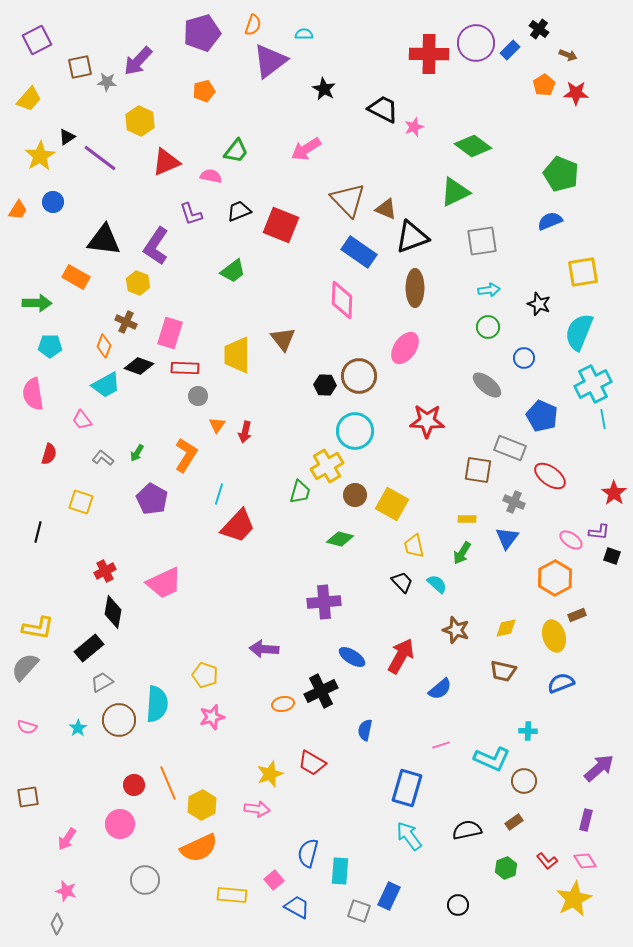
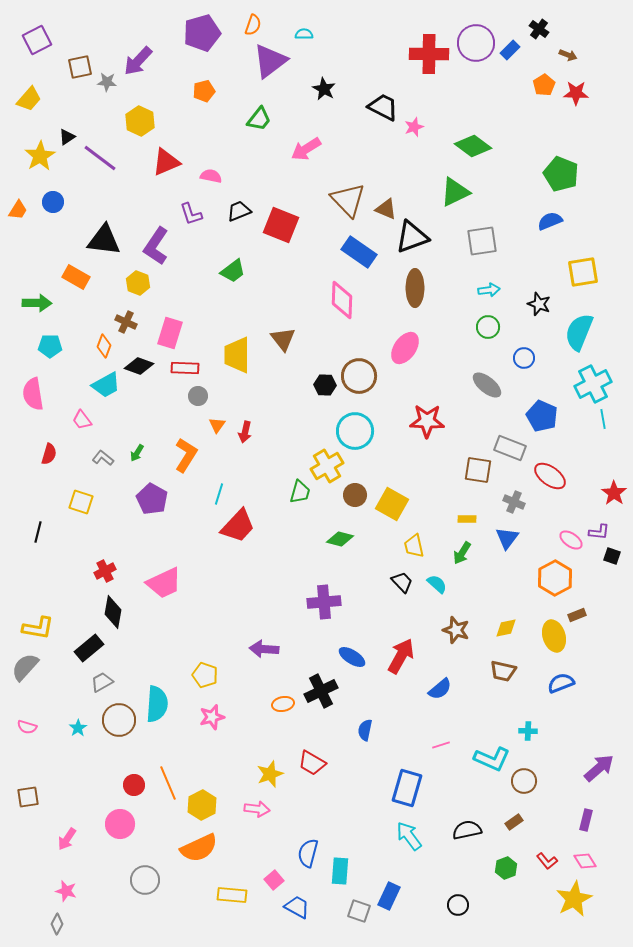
black trapezoid at (383, 109): moved 2 px up
green trapezoid at (236, 151): moved 23 px right, 32 px up
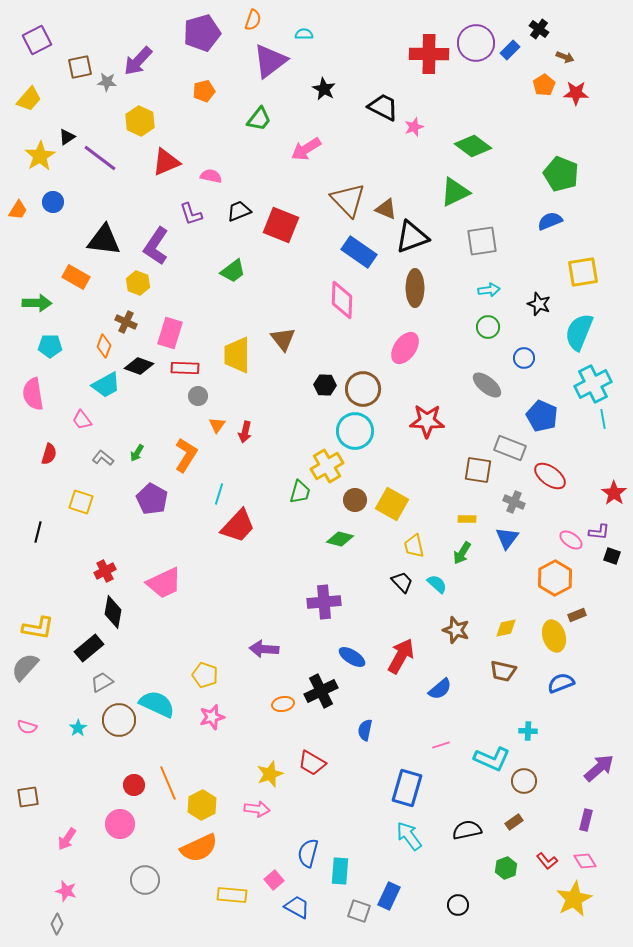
orange semicircle at (253, 25): moved 5 px up
brown arrow at (568, 55): moved 3 px left, 2 px down
brown circle at (359, 376): moved 4 px right, 13 px down
brown circle at (355, 495): moved 5 px down
cyan semicircle at (157, 704): rotated 69 degrees counterclockwise
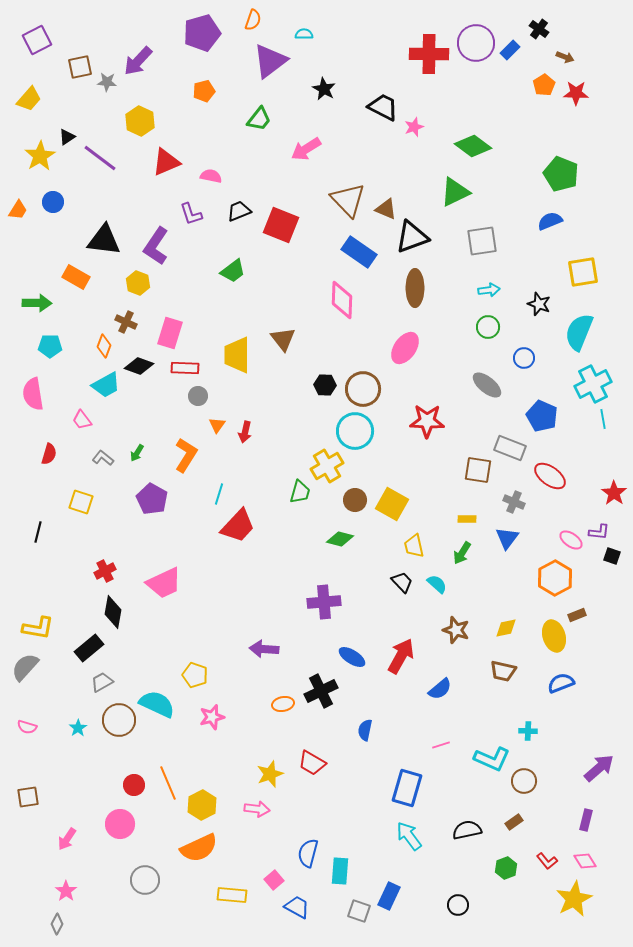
yellow pentagon at (205, 675): moved 10 px left
pink star at (66, 891): rotated 20 degrees clockwise
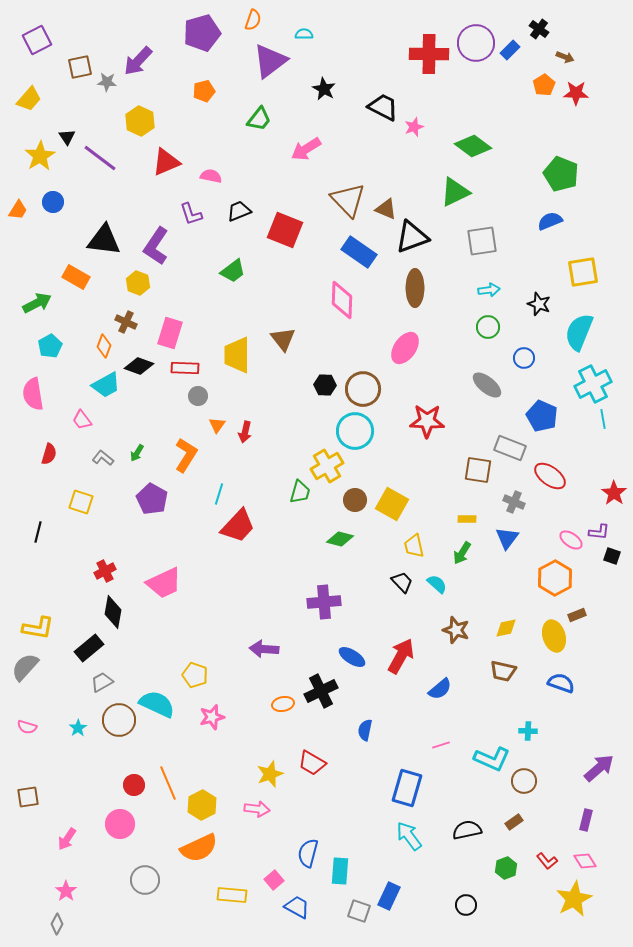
black triangle at (67, 137): rotated 30 degrees counterclockwise
red square at (281, 225): moved 4 px right, 5 px down
green arrow at (37, 303): rotated 28 degrees counterclockwise
cyan pentagon at (50, 346): rotated 30 degrees counterclockwise
blue semicircle at (561, 683): rotated 40 degrees clockwise
black circle at (458, 905): moved 8 px right
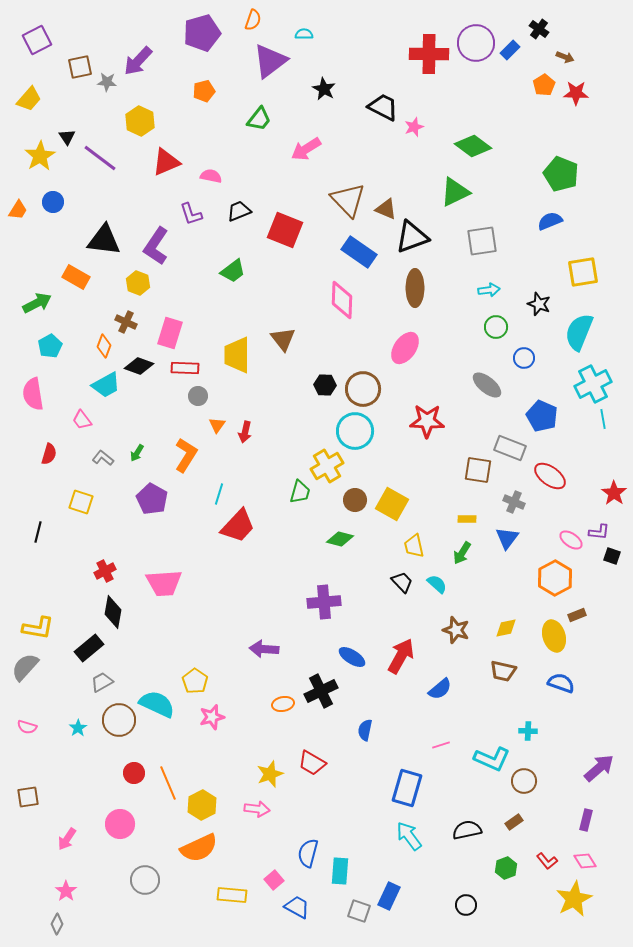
green circle at (488, 327): moved 8 px right
pink trapezoid at (164, 583): rotated 21 degrees clockwise
yellow pentagon at (195, 675): moved 6 px down; rotated 15 degrees clockwise
red circle at (134, 785): moved 12 px up
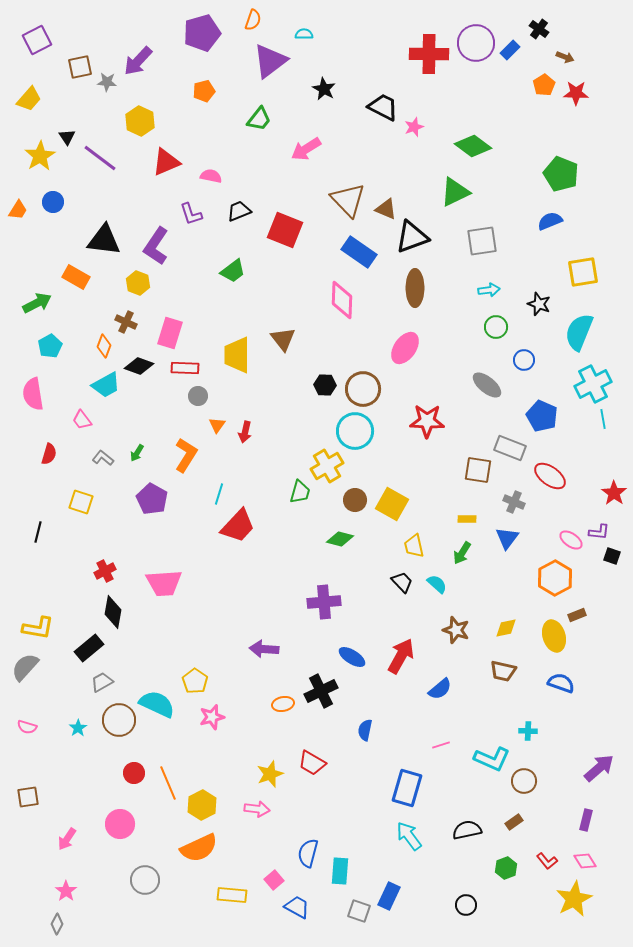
blue circle at (524, 358): moved 2 px down
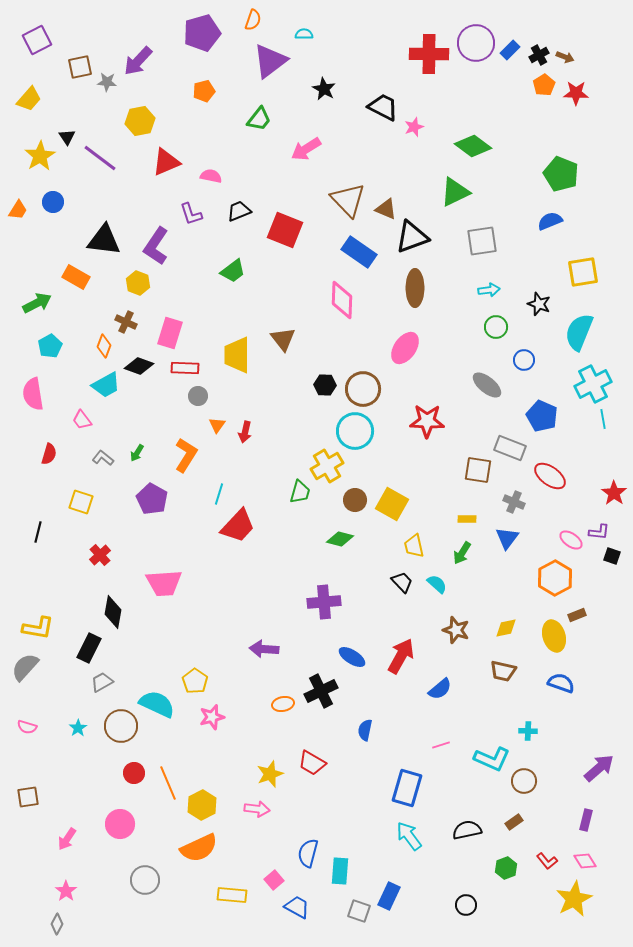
black cross at (539, 29): moved 26 px down; rotated 24 degrees clockwise
yellow hexagon at (140, 121): rotated 24 degrees clockwise
red cross at (105, 571): moved 5 px left, 16 px up; rotated 15 degrees counterclockwise
black rectangle at (89, 648): rotated 24 degrees counterclockwise
brown circle at (119, 720): moved 2 px right, 6 px down
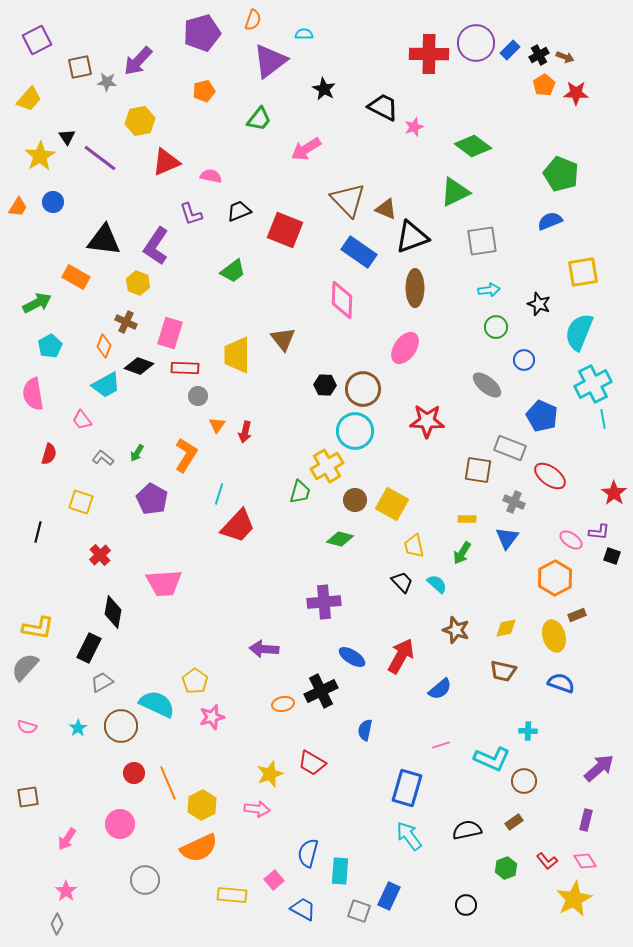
orange trapezoid at (18, 210): moved 3 px up
blue trapezoid at (297, 907): moved 6 px right, 2 px down
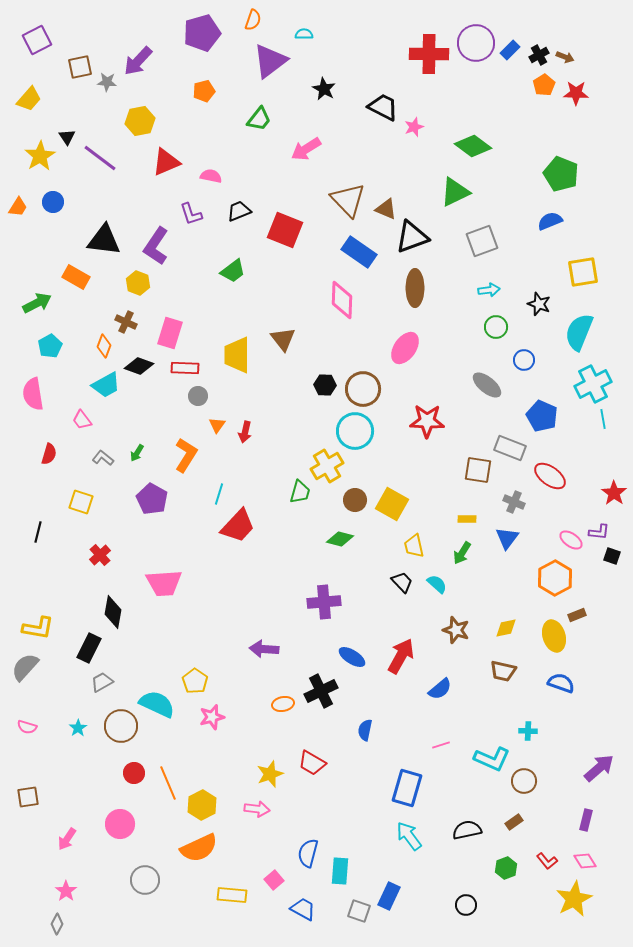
gray square at (482, 241): rotated 12 degrees counterclockwise
